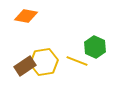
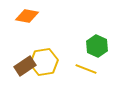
orange diamond: moved 1 px right
green hexagon: moved 2 px right, 1 px up
yellow line: moved 9 px right, 8 px down
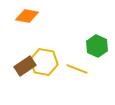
yellow hexagon: rotated 20 degrees clockwise
yellow line: moved 9 px left
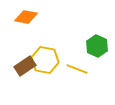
orange diamond: moved 1 px left, 1 px down
yellow hexagon: moved 1 px right, 2 px up
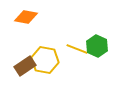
yellow line: moved 20 px up
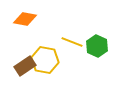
orange diamond: moved 1 px left, 2 px down
yellow line: moved 5 px left, 7 px up
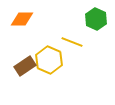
orange diamond: moved 3 px left; rotated 10 degrees counterclockwise
green hexagon: moved 1 px left, 27 px up
yellow hexagon: moved 4 px right; rotated 12 degrees clockwise
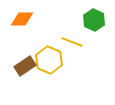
green hexagon: moved 2 px left, 1 px down
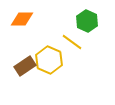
green hexagon: moved 7 px left, 1 px down
yellow line: rotated 15 degrees clockwise
